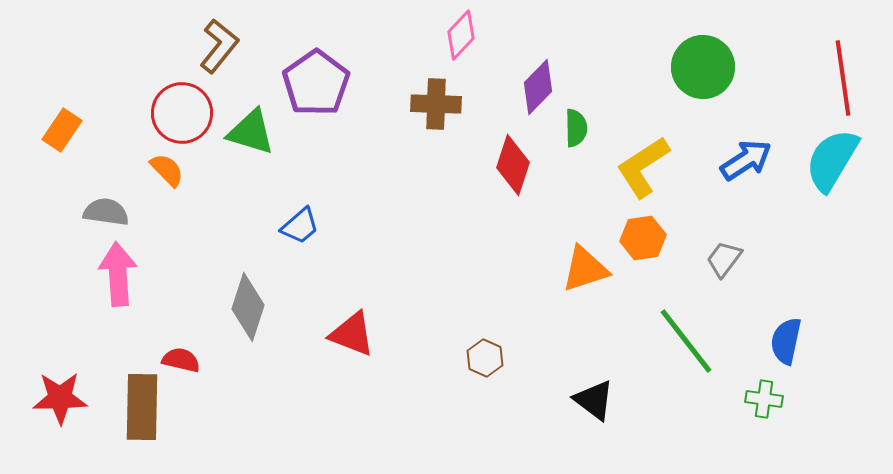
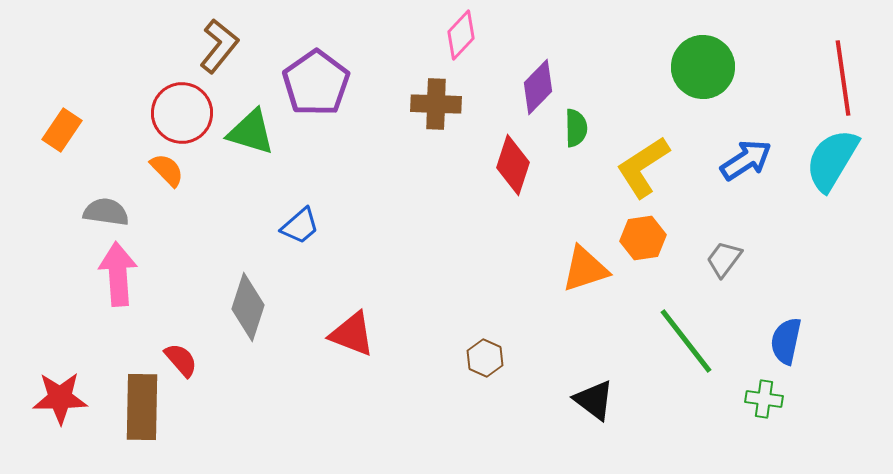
red semicircle: rotated 36 degrees clockwise
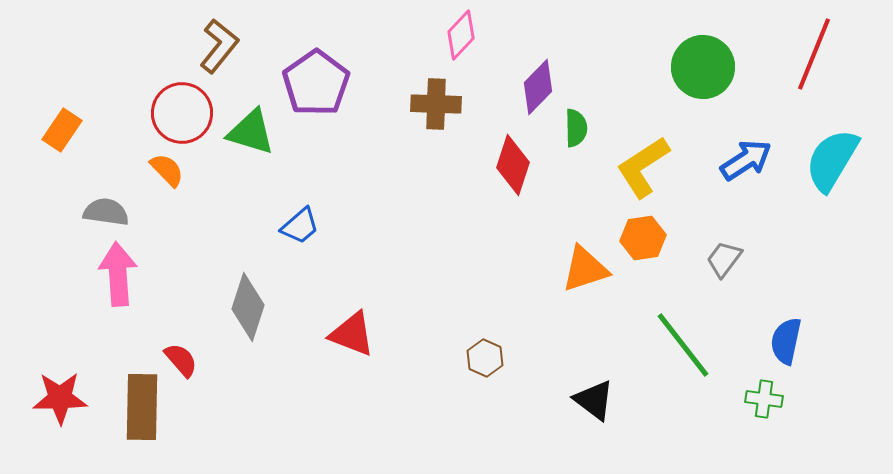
red line: moved 29 px left, 24 px up; rotated 30 degrees clockwise
green line: moved 3 px left, 4 px down
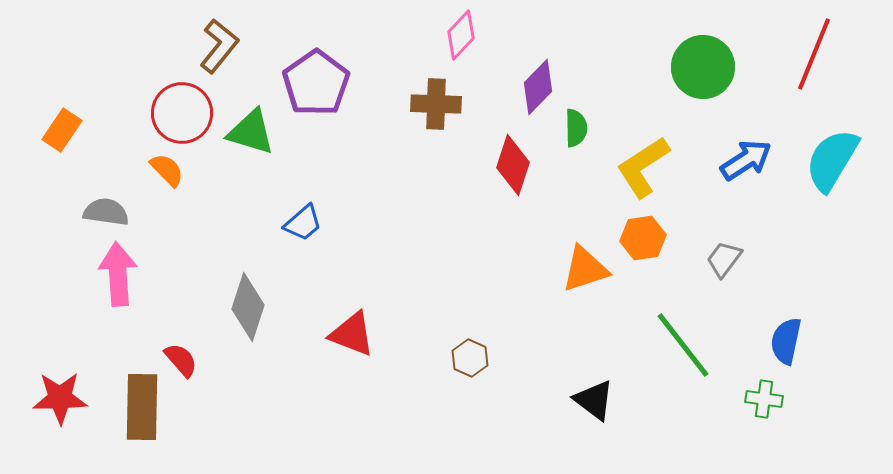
blue trapezoid: moved 3 px right, 3 px up
brown hexagon: moved 15 px left
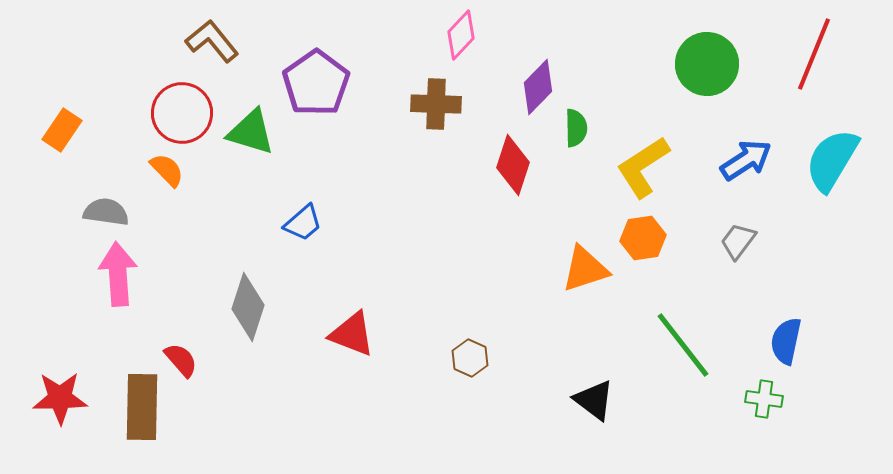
brown L-shape: moved 7 px left, 5 px up; rotated 78 degrees counterclockwise
green circle: moved 4 px right, 3 px up
gray trapezoid: moved 14 px right, 18 px up
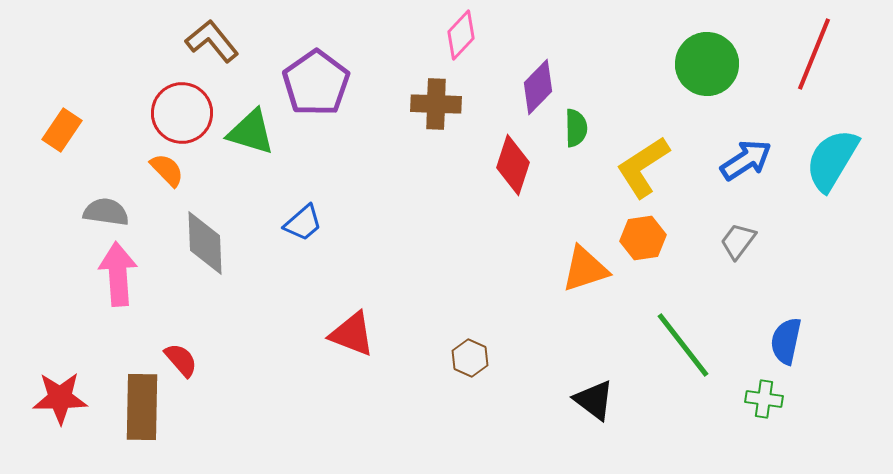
gray diamond: moved 43 px left, 64 px up; rotated 20 degrees counterclockwise
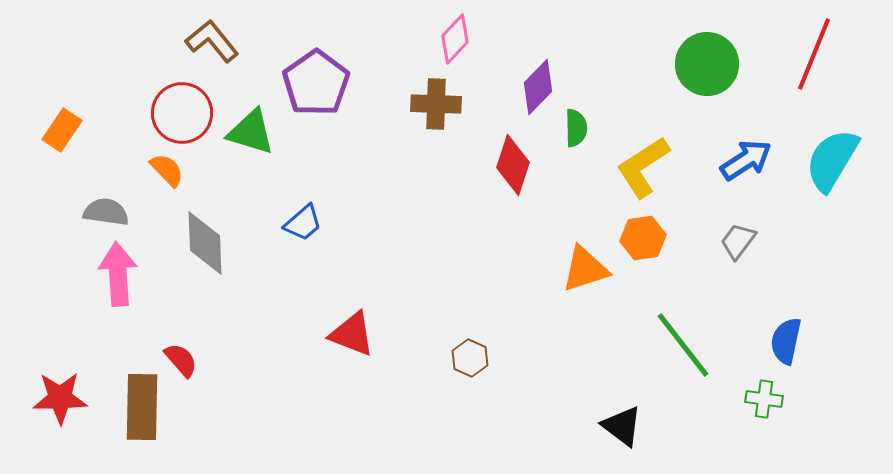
pink diamond: moved 6 px left, 4 px down
black triangle: moved 28 px right, 26 px down
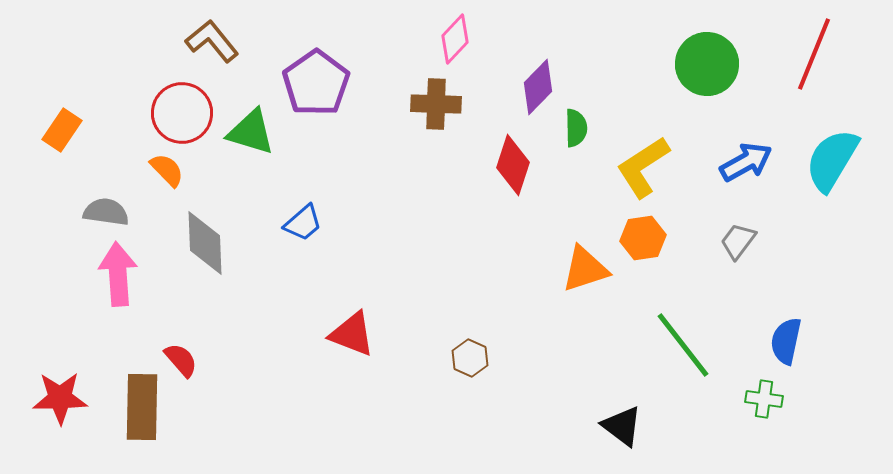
blue arrow: moved 2 px down; rotated 4 degrees clockwise
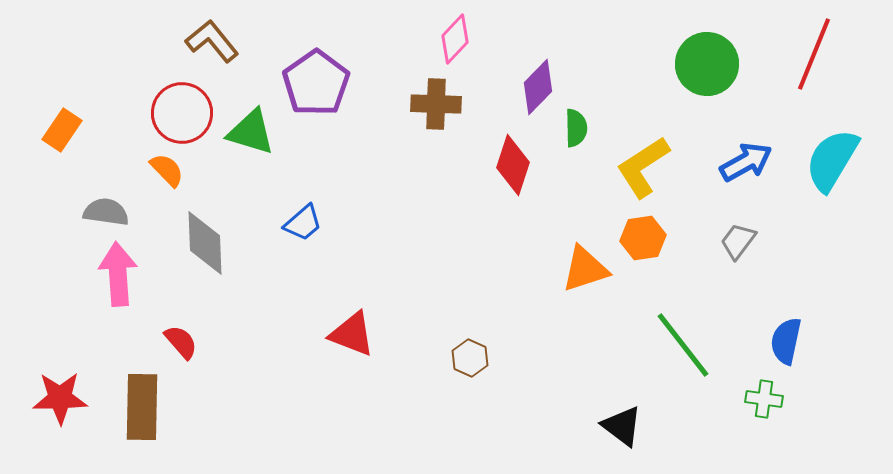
red semicircle: moved 18 px up
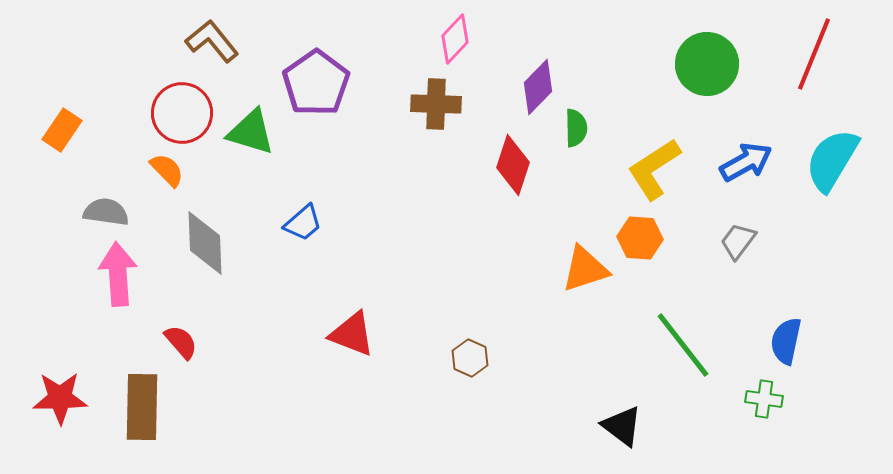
yellow L-shape: moved 11 px right, 2 px down
orange hexagon: moved 3 px left; rotated 12 degrees clockwise
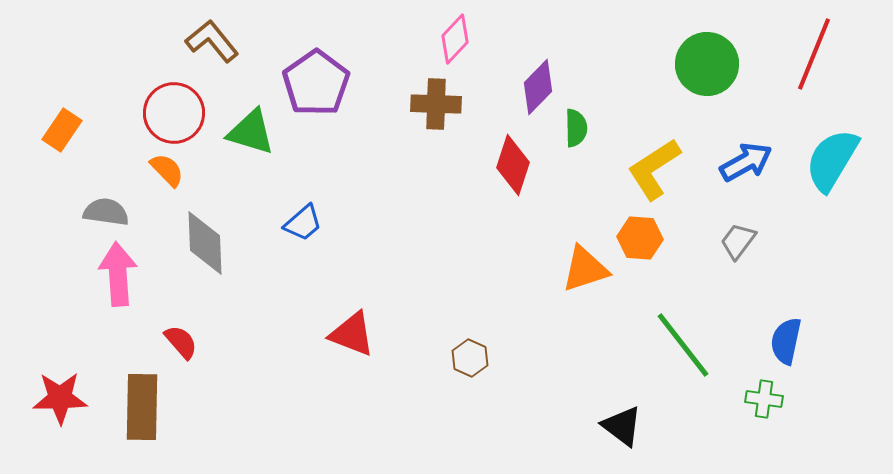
red circle: moved 8 px left
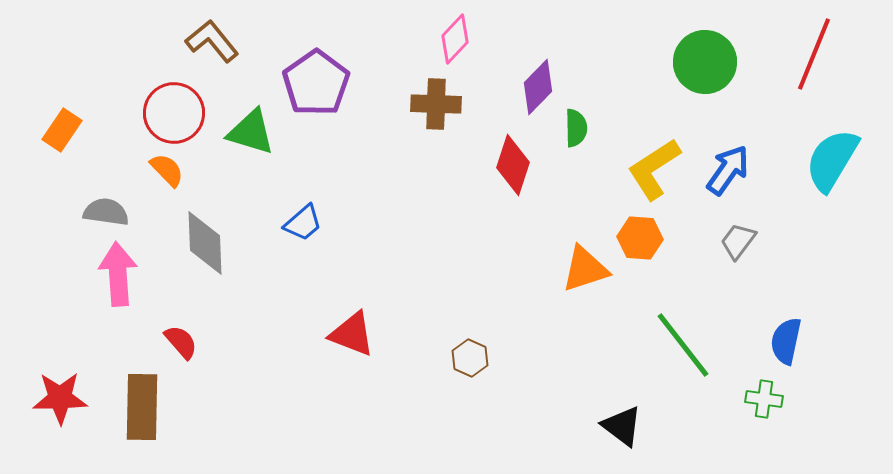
green circle: moved 2 px left, 2 px up
blue arrow: moved 18 px left, 8 px down; rotated 26 degrees counterclockwise
